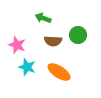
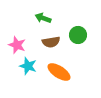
brown semicircle: moved 2 px left, 1 px down; rotated 12 degrees counterclockwise
cyan star: moved 1 px right, 1 px up
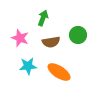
green arrow: rotated 91 degrees clockwise
pink star: moved 3 px right, 7 px up
cyan star: rotated 24 degrees counterclockwise
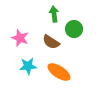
green arrow: moved 11 px right, 4 px up; rotated 28 degrees counterclockwise
green circle: moved 4 px left, 6 px up
brown semicircle: rotated 42 degrees clockwise
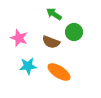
green arrow: rotated 49 degrees counterclockwise
green circle: moved 3 px down
pink star: moved 1 px left
brown semicircle: rotated 12 degrees counterclockwise
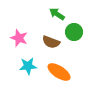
green arrow: moved 3 px right
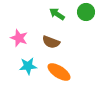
green circle: moved 12 px right, 20 px up
